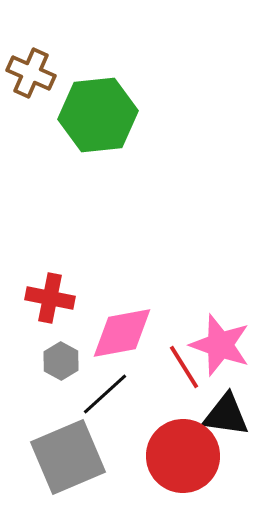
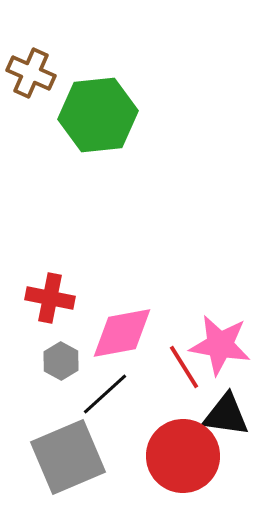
pink star: rotated 10 degrees counterclockwise
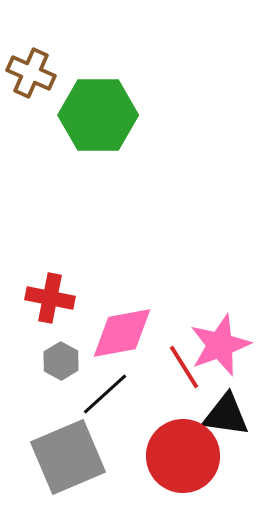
green hexagon: rotated 6 degrees clockwise
pink star: rotated 30 degrees counterclockwise
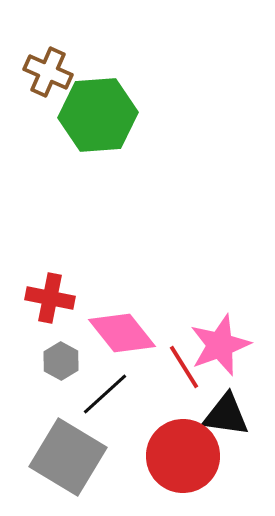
brown cross: moved 17 px right, 1 px up
green hexagon: rotated 4 degrees counterclockwise
pink diamond: rotated 62 degrees clockwise
gray square: rotated 36 degrees counterclockwise
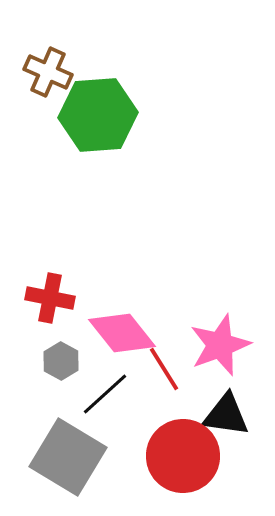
red line: moved 20 px left, 2 px down
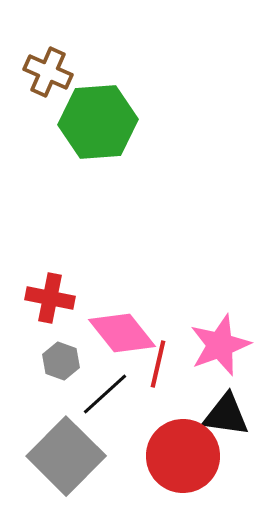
green hexagon: moved 7 px down
gray hexagon: rotated 9 degrees counterclockwise
red line: moved 6 px left, 5 px up; rotated 45 degrees clockwise
gray square: moved 2 px left, 1 px up; rotated 14 degrees clockwise
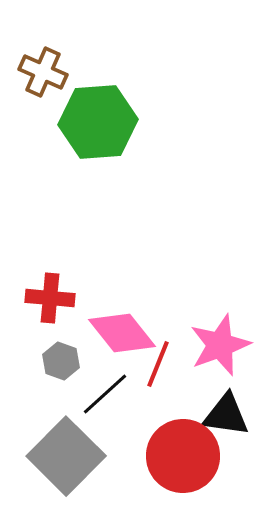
brown cross: moved 5 px left
red cross: rotated 6 degrees counterclockwise
red line: rotated 9 degrees clockwise
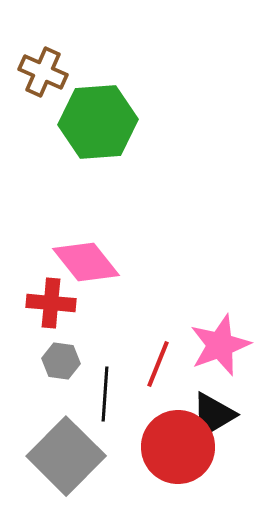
red cross: moved 1 px right, 5 px down
pink diamond: moved 36 px left, 71 px up
gray hexagon: rotated 12 degrees counterclockwise
black line: rotated 44 degrees counterclockwise
black triangle: moved 13 px left; rotated 39 degrees counterclockwise
red circle: moved 5 px left, 9 px up
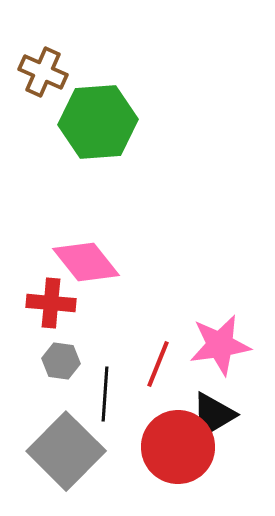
pink star: rotated 12 degrees clockwise
gray square: moved 5 px up
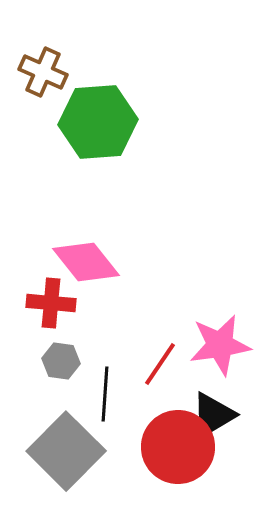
red line: moved 2 px right; rotated 12 degrees clockwise
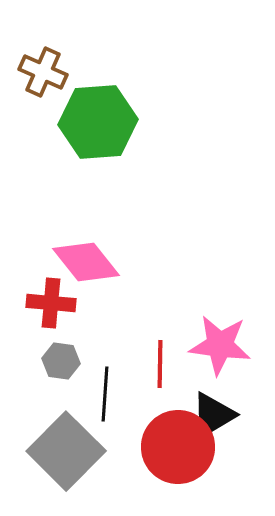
pink star: rotated 16 degrees clockwise
red line: rotated 33 degrees counterclockwise
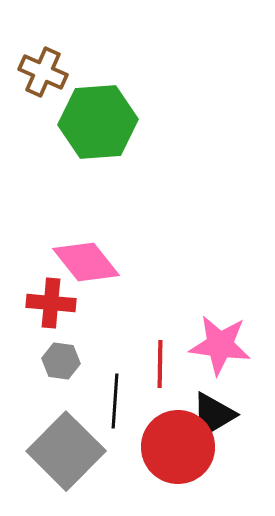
black line: moved 10 px right, 7 px down
